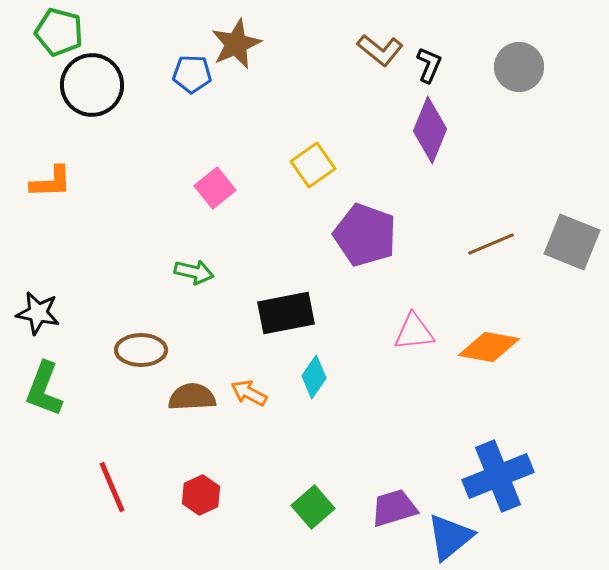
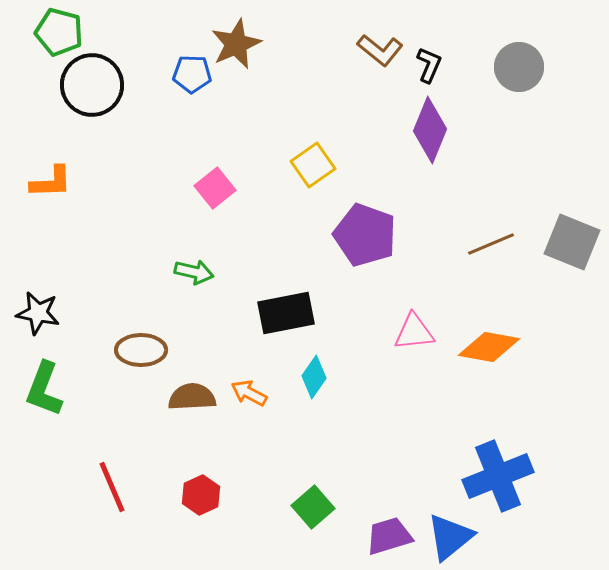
purple trapezoid: moved 5 px left, 28 px down
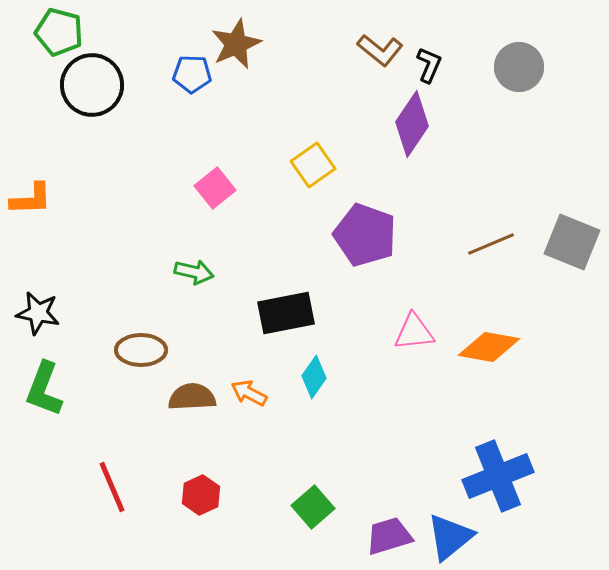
purple diamond: moved 18 px left, 6 px up; rotated 12 degrees clockwise
orange L-shape: moved 20 px left, 17 px down
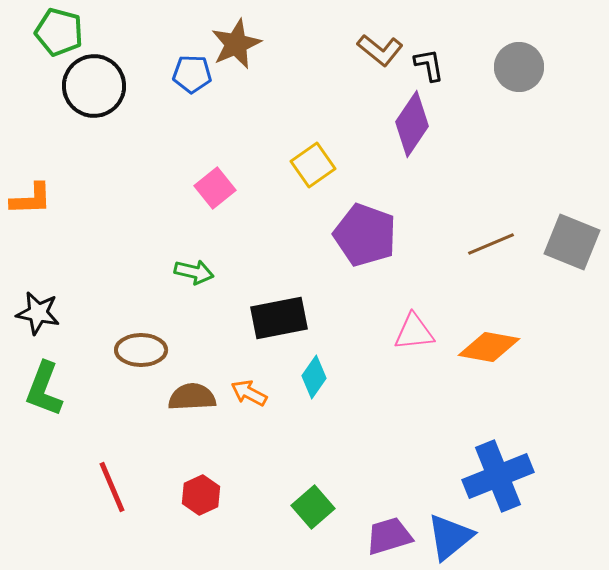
black L-shape: rotated 33 degrees counterclockwise
black circle: moved 2 px right, 1 px down
black rectangle: moved 7 px left, 5 px down
